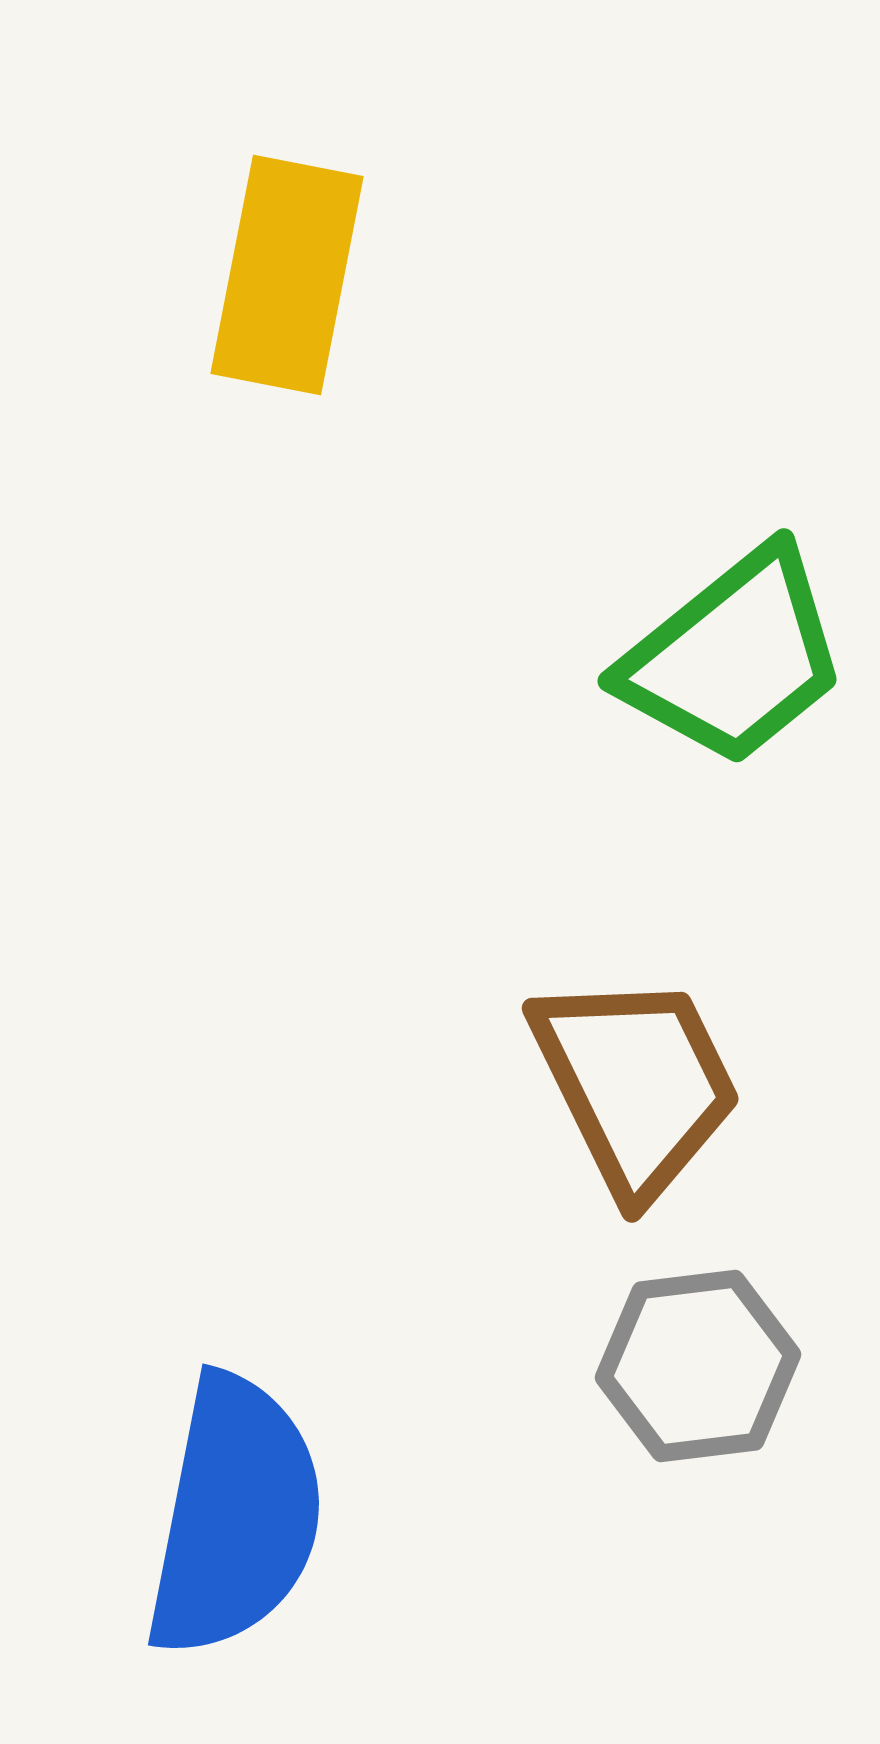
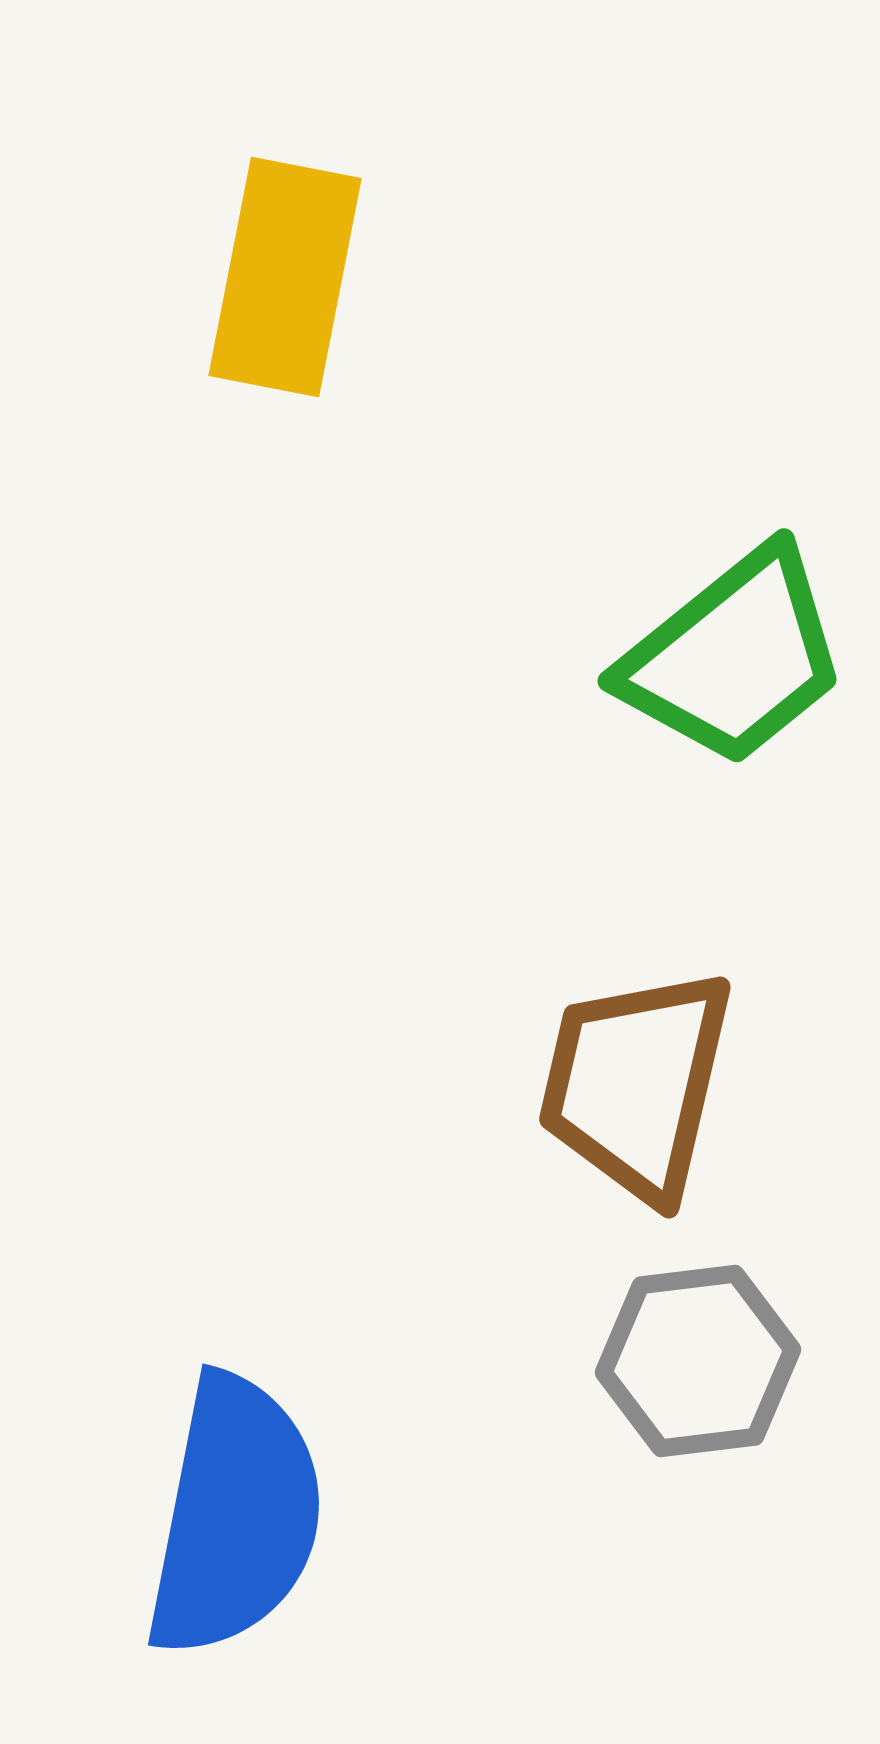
yellow rectangle: moved 2 px left, 2 px down
brown trapezoid: rotated 141 degrees counterclockwise
gray hexagon: moved 5 px up
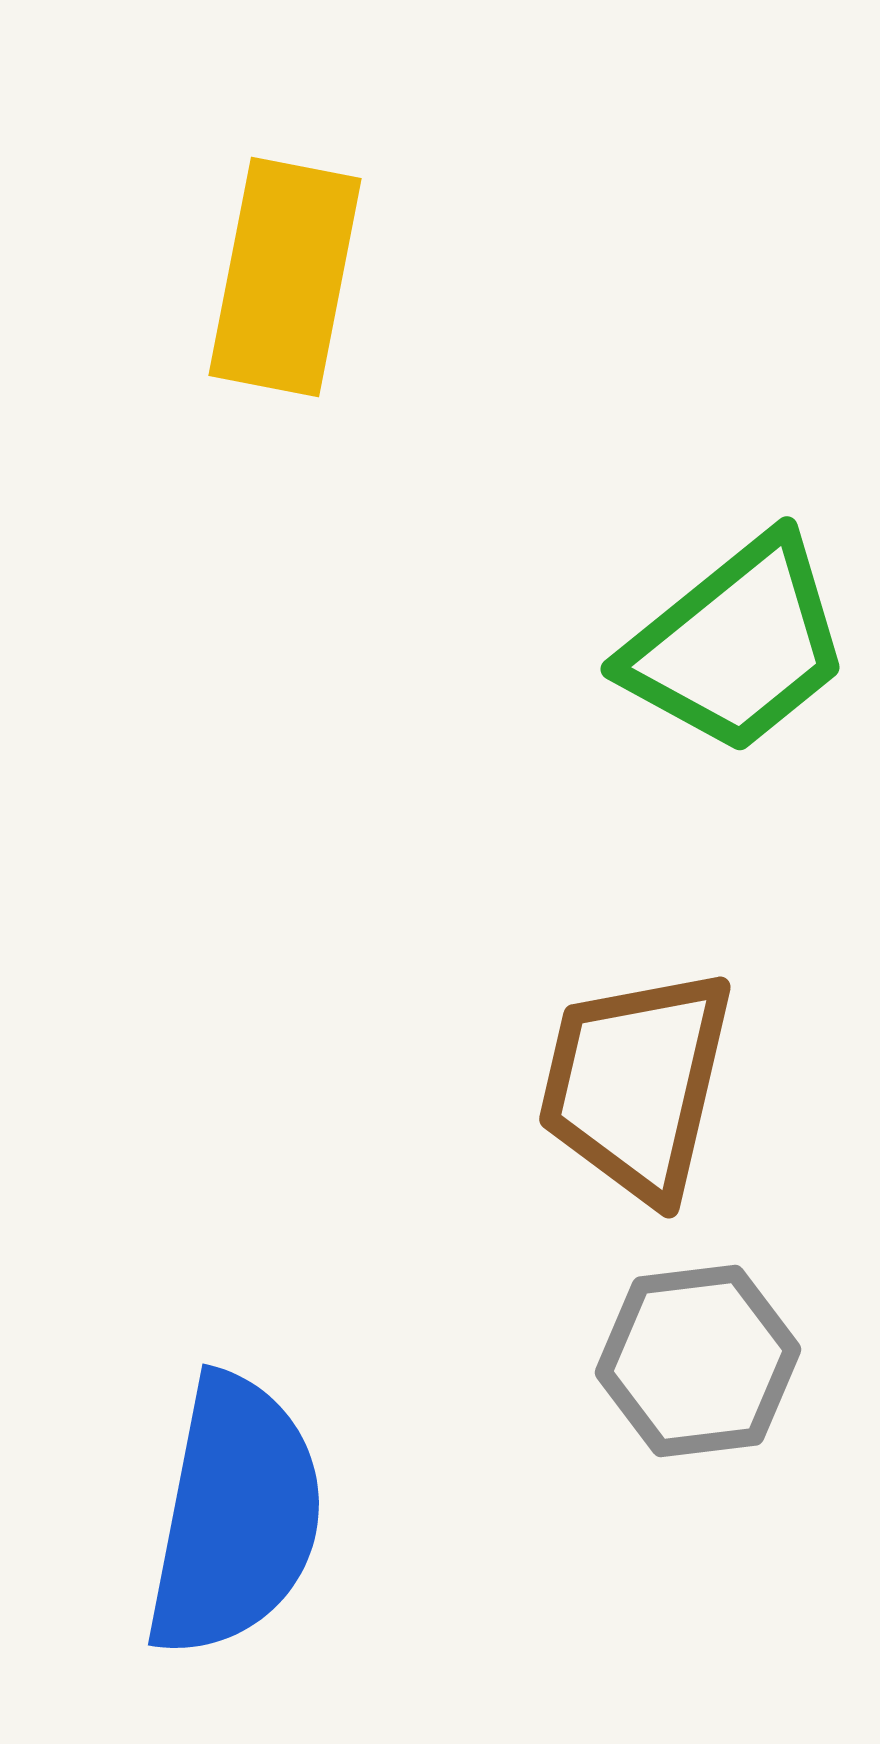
green trapezoid: moved 3 px right, 12 px up
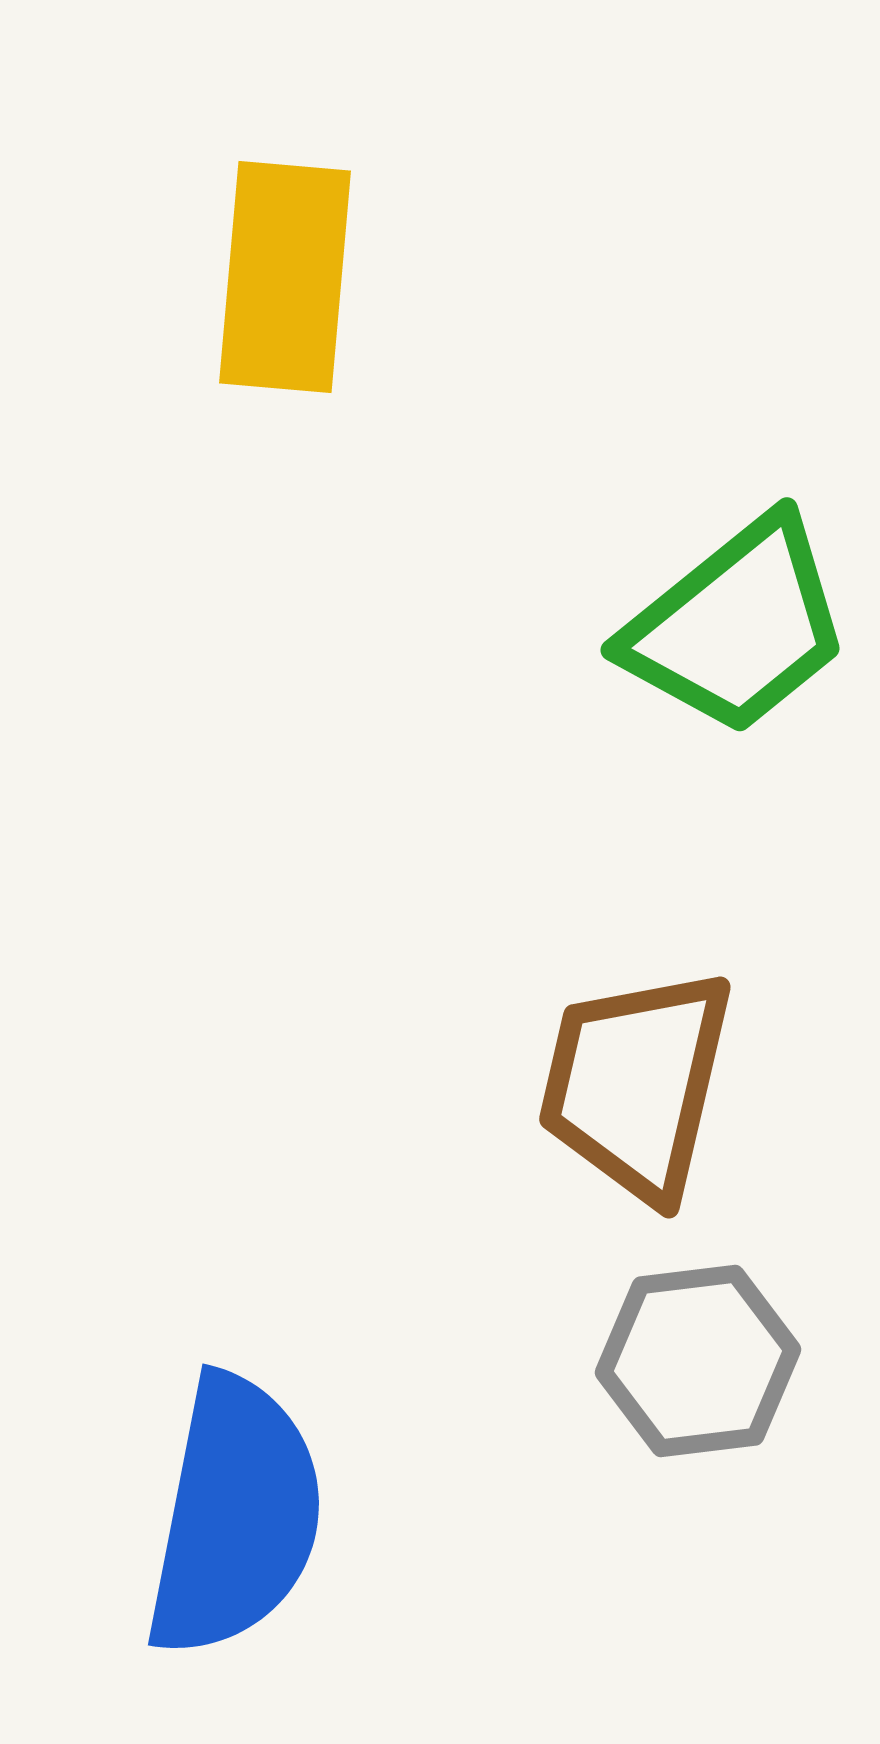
yellow rectangle: rotated 6 degrees counterclockwise
green trapezoid: moved 19 px up
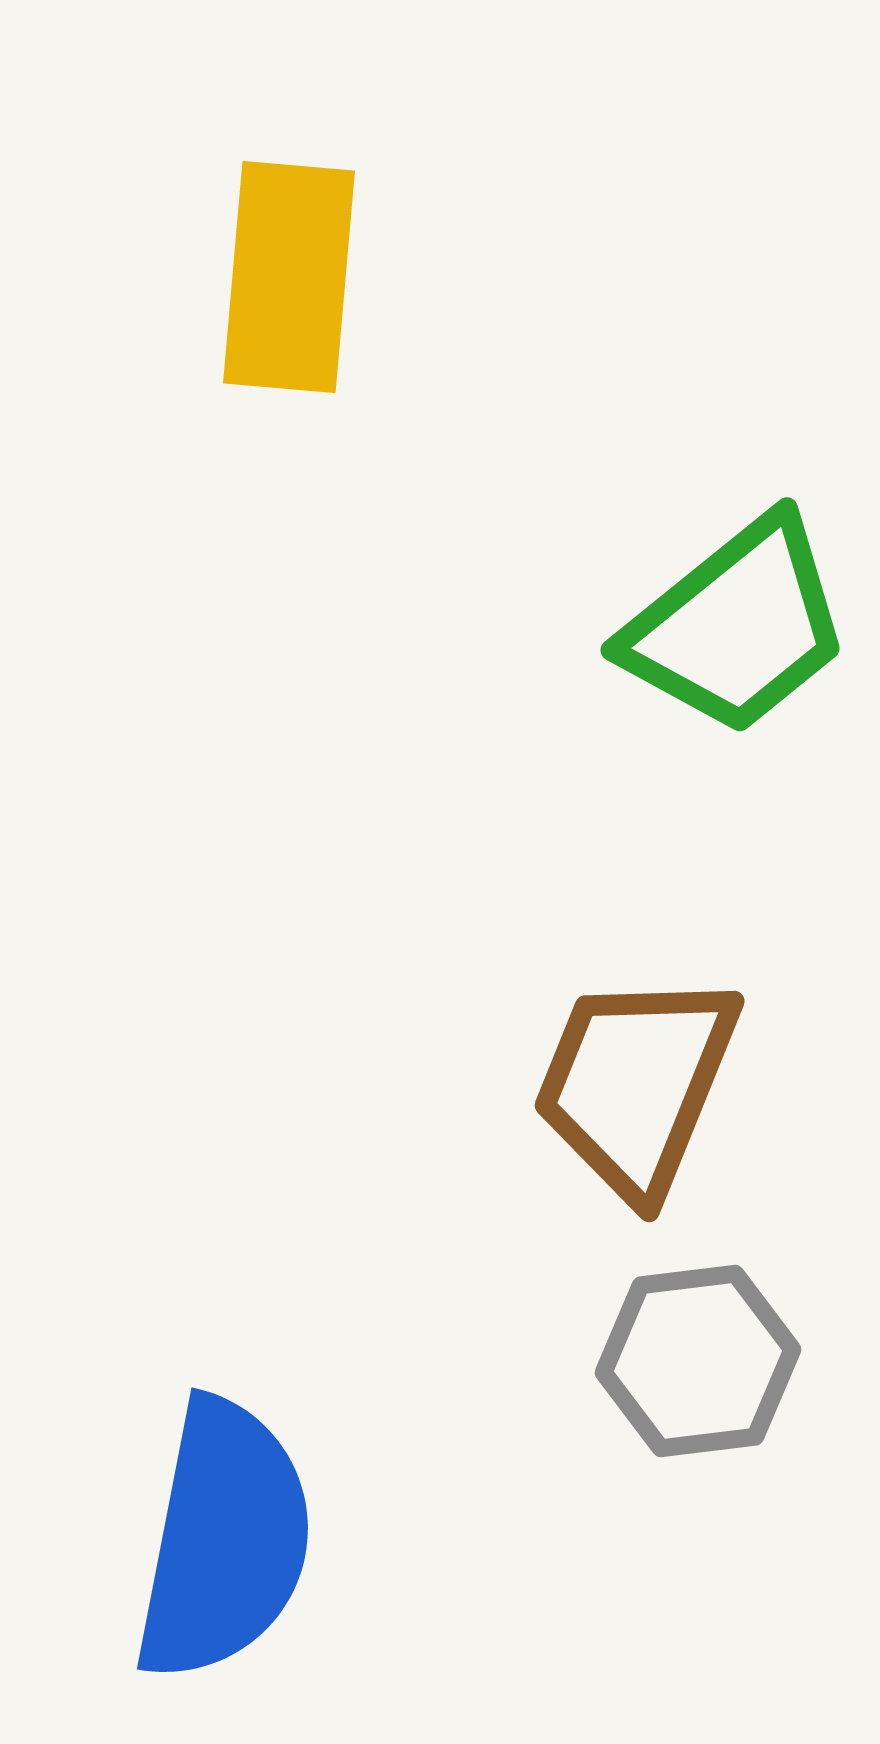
yellow rectangle: moved 4 px right
brown trapezoid: rotated 9 degrees clockwise
blue semicircle: moved 11 px left, 24 px down
